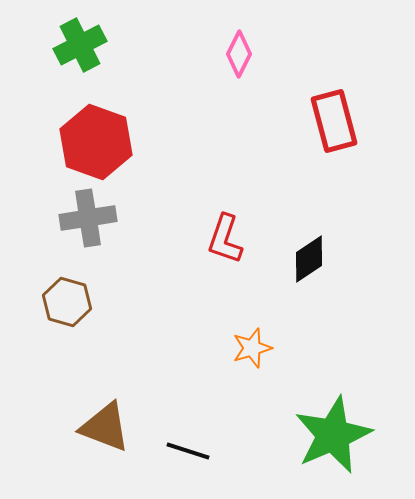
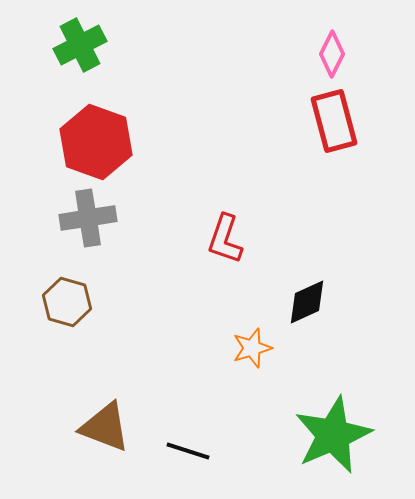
pink diamond: moved 93 px right
black diamond: moved 2 px left, 43 px down; rotated 9 degrees clockwise
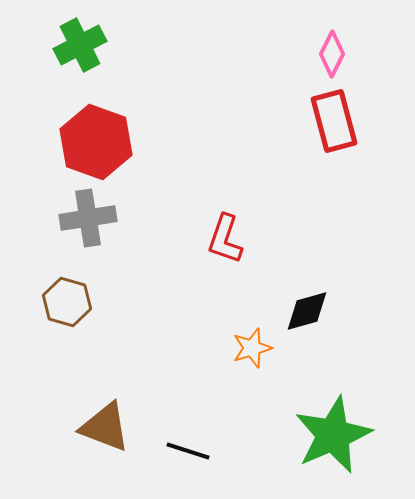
black diamond: moved 9 px down; rotated 9 degrees clockwise
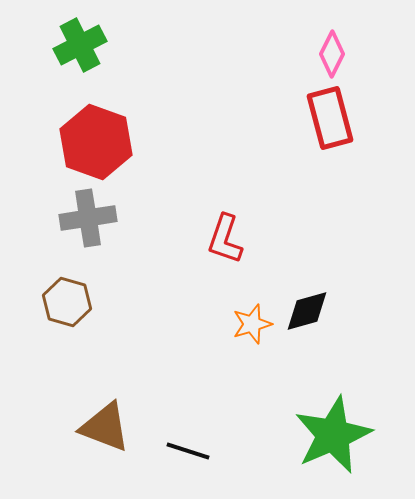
red rectangle: moved 4 px left, 3 px up
orange star: moved 24 px up
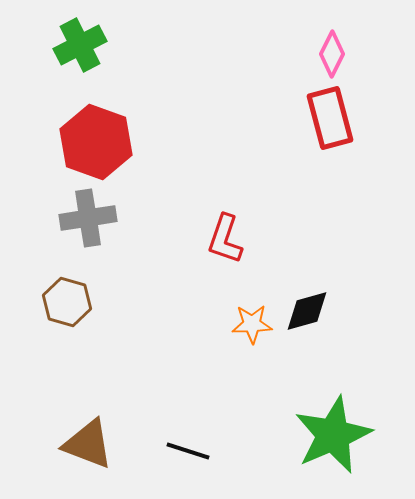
orange star: rotated 15 degrees clockwise
brown triangle: moved 17 px left, 17 px down
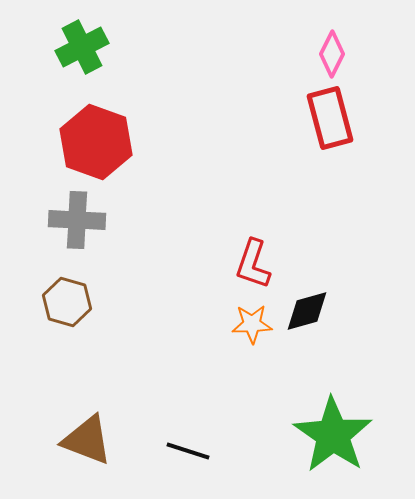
green cross: moved 2 px right, 2 px down
gray cross: moved 11 px left, 2 px down; rotated 12 degrees clockwise
red L-shape: moved 28 px right, 25 px down
green star: rotated 14 degrees counterclockwise
brown triangle: moved 1 px left, 4 px up
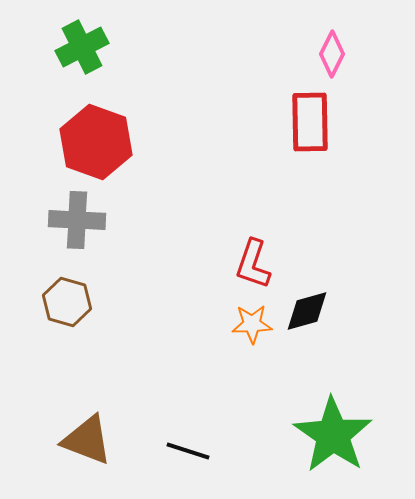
red rectangle: moved 20 px left, 4 px down; rotated 14 degrees clockwise
